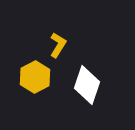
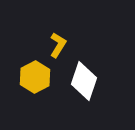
white diamond: moved 3 px left, 4 px up
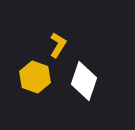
yellow hexagon: rotated 12 degrees counterclockwise
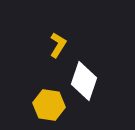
yellow hexagon: moved 14 px right, 28 px down; rotated 12 degrees counterclockwise
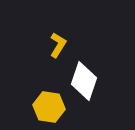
yellow hexagon: moved 2 px down
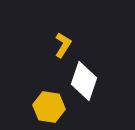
yellow L-shape: moved 5 px right
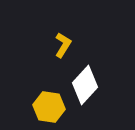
white diamond: moved 1 px right, 4 px down; rotated 24 degrees clockwise
